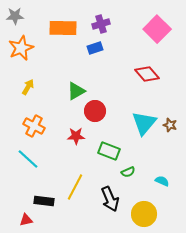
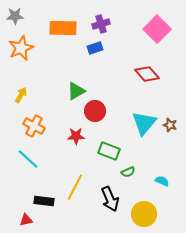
yellow arrow: moved 7 px left, 8 px down
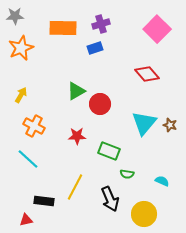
red circle: moved 5 px right, 7 px up
red star: moved 1 px right
green semicircle: moved 1 px left, 2 px down; rotated 32 degrees clockwise
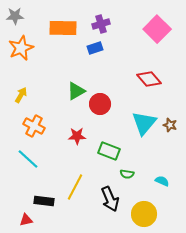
red diamond: moved 2 px right, 5 px down
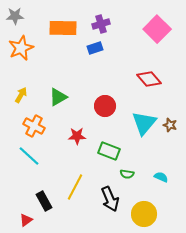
green triangle: moved 18 px left, 6 px down
red circle: moved 5 px right, 2 px down
cyan line: moved 1 px right, 3 px up
cyan semicircle: moved 1 px left, 4 px up
black rectangle: rotated 54 degrees clockwise
red triangle: rotated 24 degrees counterclockwise
